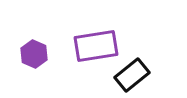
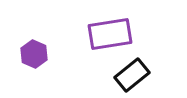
purple rectangle: moved 14 px right, 12 px up
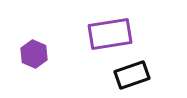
black rectangle: rotated 20 degrees clockwise
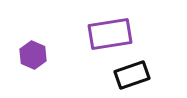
purple hexagon: moved 1 px left, 1 px down
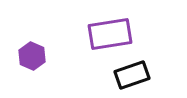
purple hexagon: moved 1 px left, 1 px down
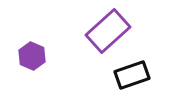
purple rectangle: moved 2 px left, 3 px up; rotated 33 degrees counterclockwise
